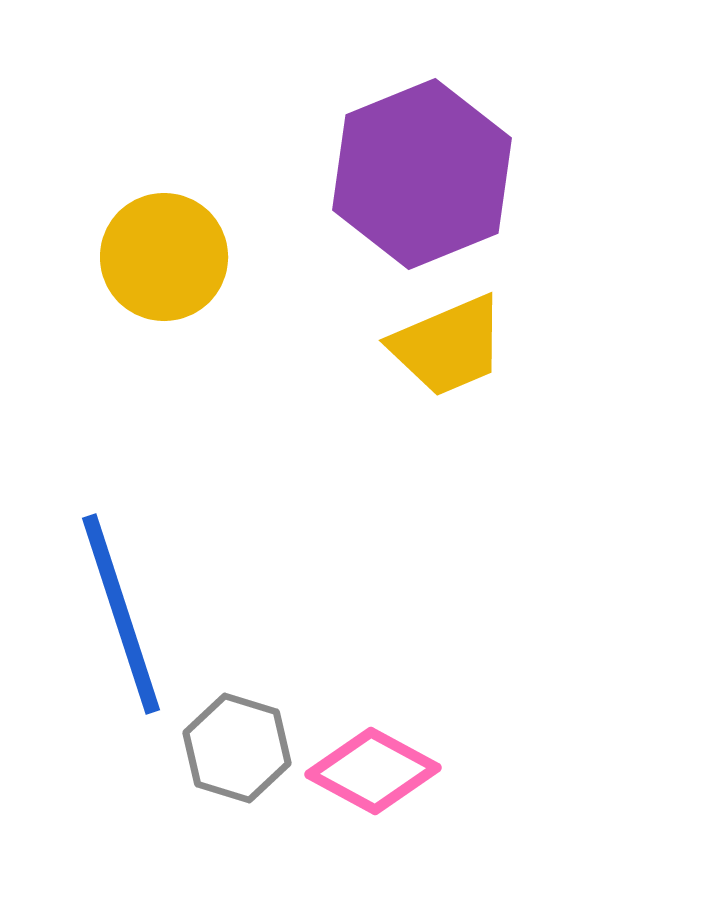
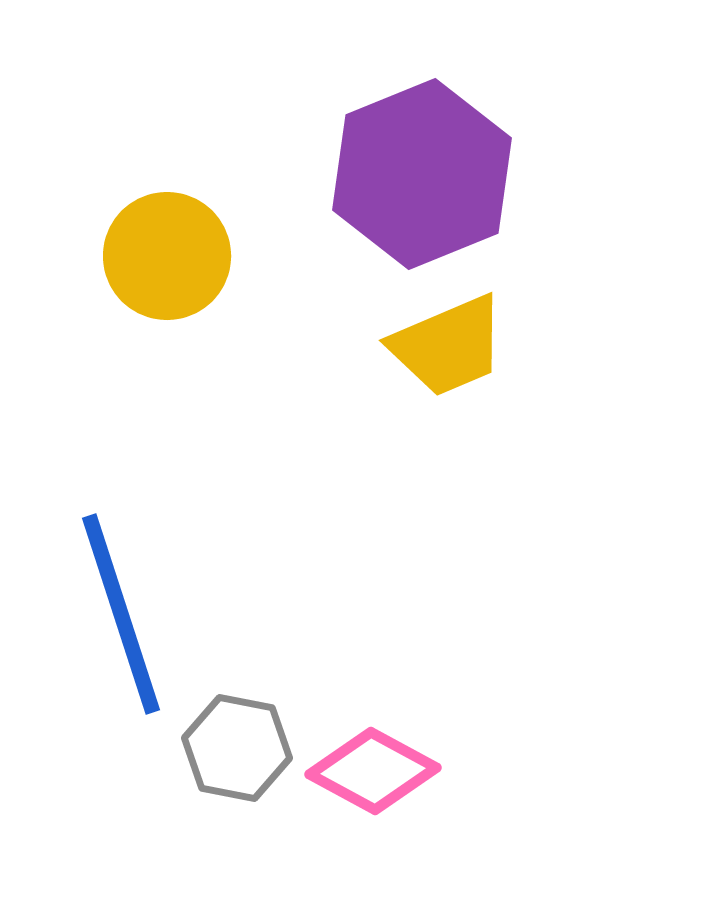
yellow circle: moved 3 px right, 1 px up
gray hexagon: rotated 6 degrees counterclockwise
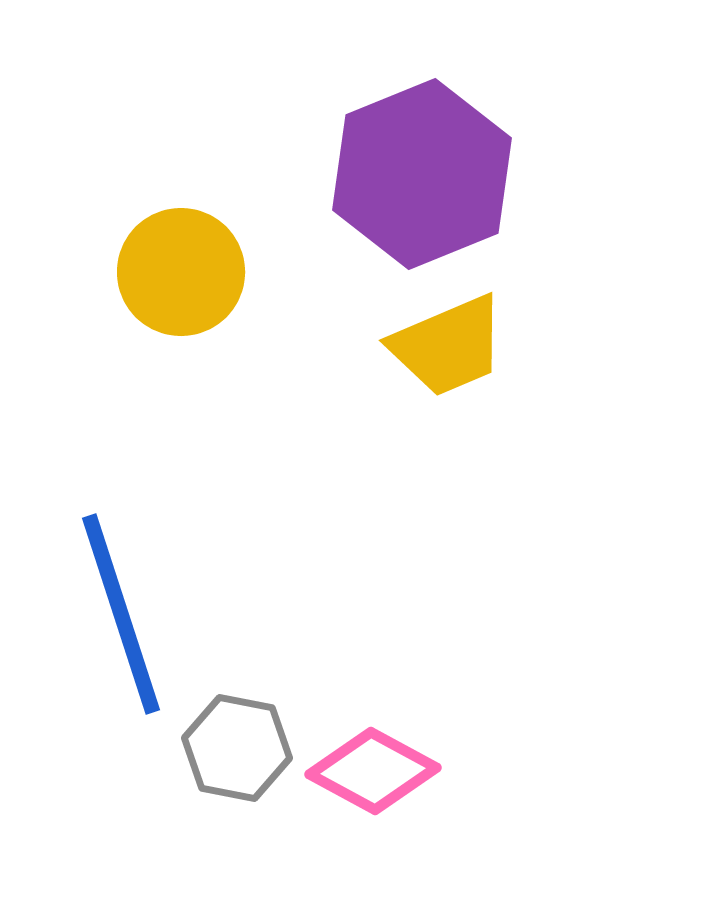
yellow circle: moved 14 px right, 16 px down
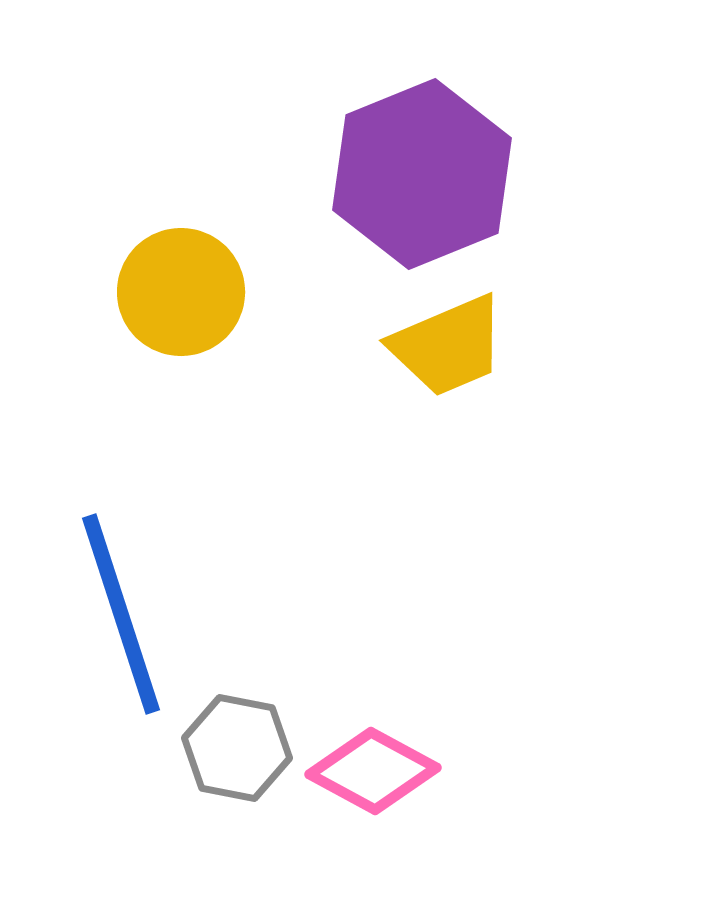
yellow circle: moved 20 px down
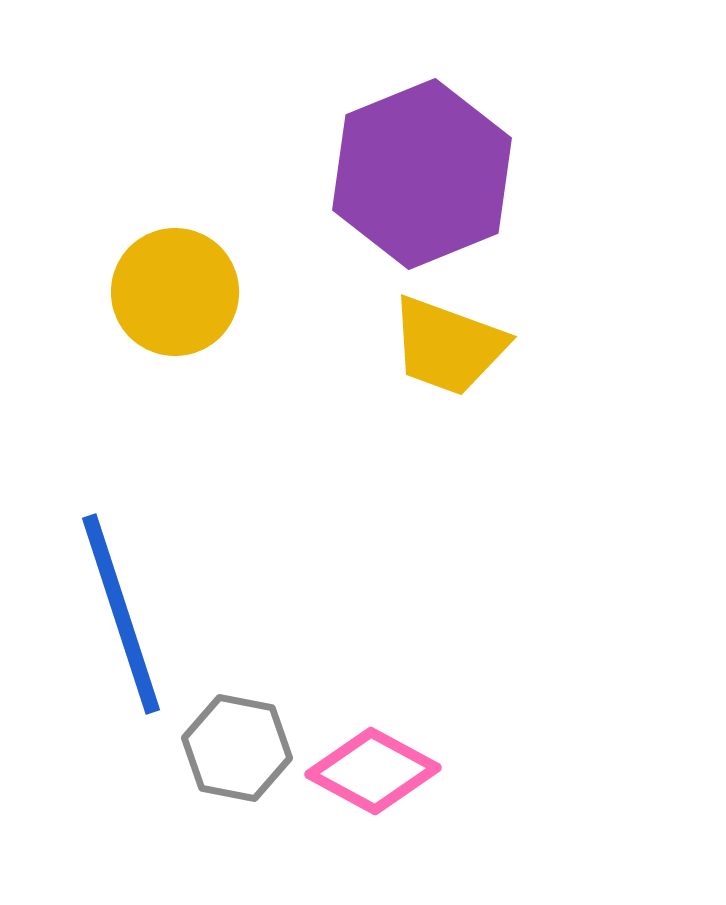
yellow circle: moved 6 px left
yellow trapezoid: rotated 43 degrees clockwise
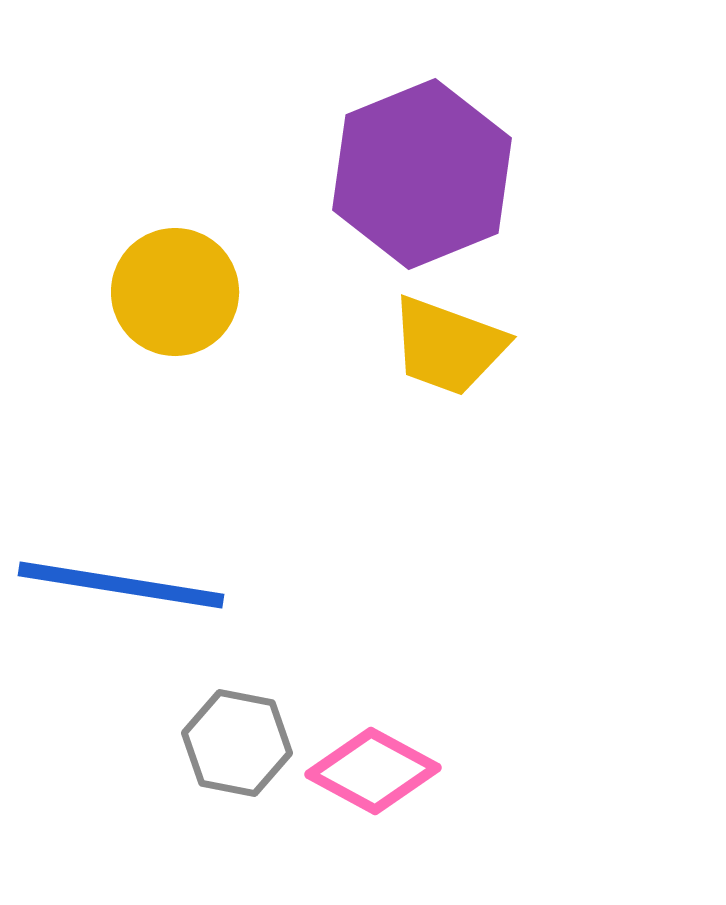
blue line: moved 29 px up; rotated 63 degrees counterclockwise
gray hexagon: moved 5 px up
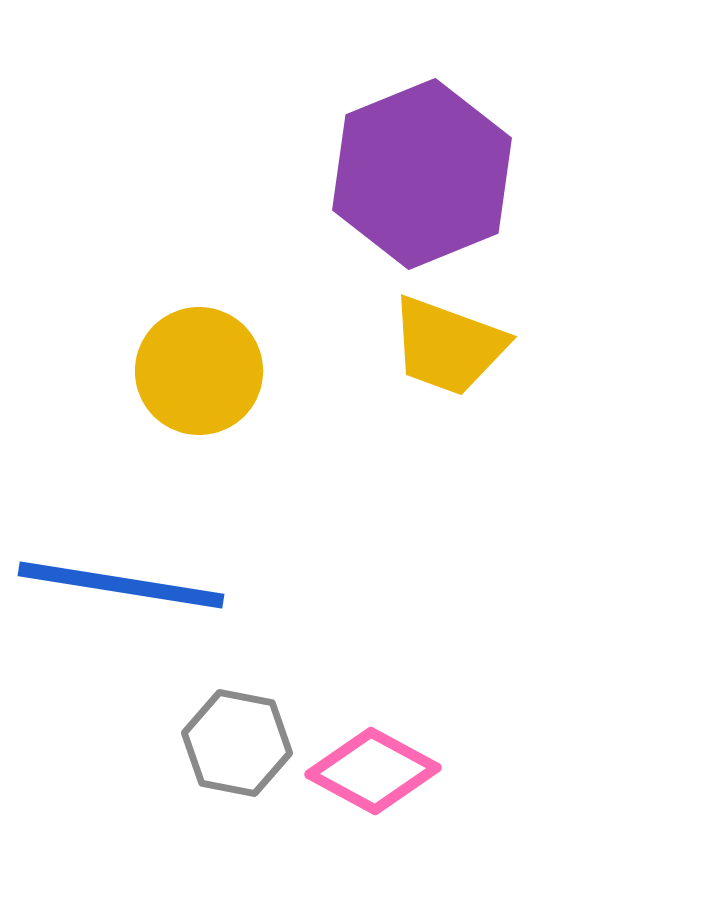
yellow circle: moved 24 px right, 79 px down
